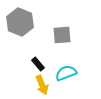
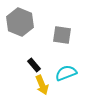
gray square: rotated 12 degrees clockwise
black rectangle: moved 4 px left, 1 px down
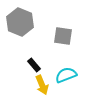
gray square: moved 1 px right, 1 px down
cyan semicircle: moved 2 px down
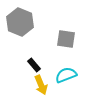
gray square: moved 3 px right, 3 px down
yellow arrow: moved 1 px left
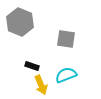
black rectangle: moved 2 px left, 1 px down; rotated 32 degrees counterclockwise
